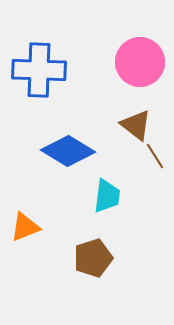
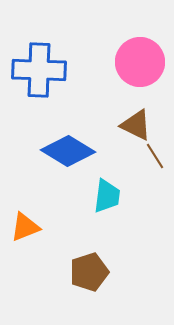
brown triangle: rotated 12 degrees counterclockwise
brown pentagon: moved 4 px left, 14 px down
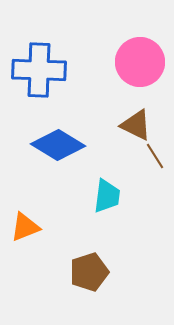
blue diamond: moved 10 px left, 6 px up
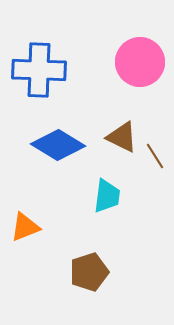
brown triangle: moved 14 px left, 12 px down
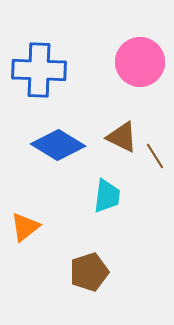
orange triangle: rotated 16 degrees counterclockwise
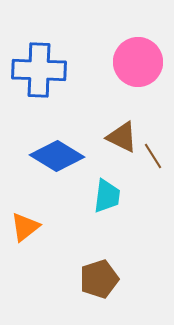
pink circle: moved 2 px left
blue diamond: moved 1 px left, 11 px down
brown line: moved 2 px left
brown pentagon: moved 10 px right, 7 px down
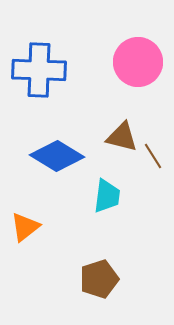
brown triangle: rotated 12 degrees counterclockwise
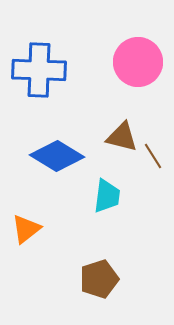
orange triangle: moved 1 px right, 2 px down
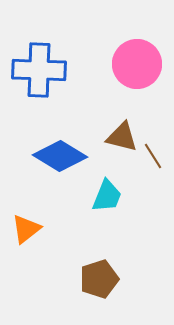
pink circle: moved 1 px left, 2 px down
blue diamond: moved 3 px right
cyan trapezoid: rotated 15 degrees clockwise
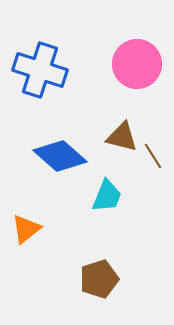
blue cross: moved 1 px right; rotated 16 degrees clockwise
blue diamond: rotated 10 degrees clockwise
